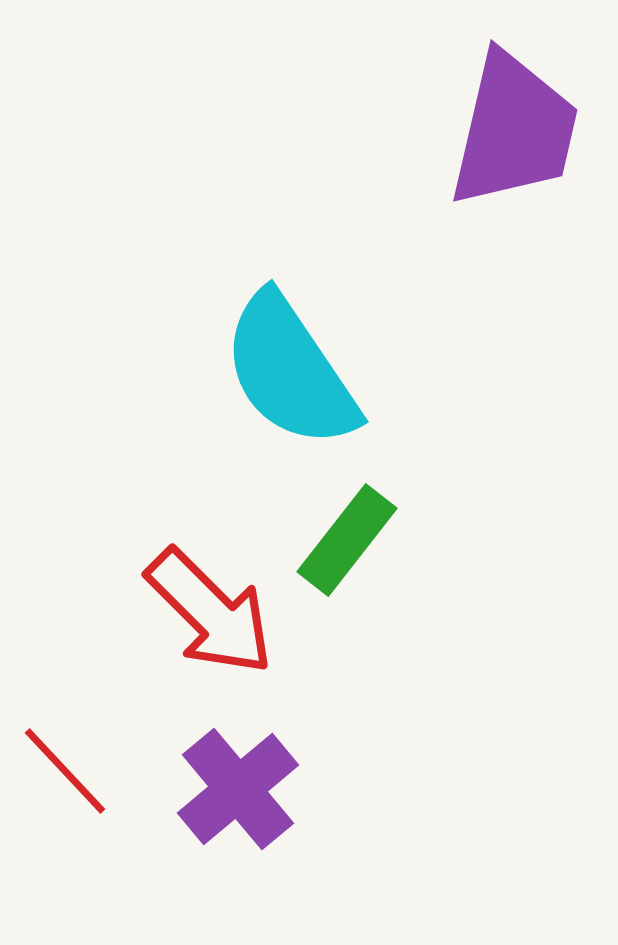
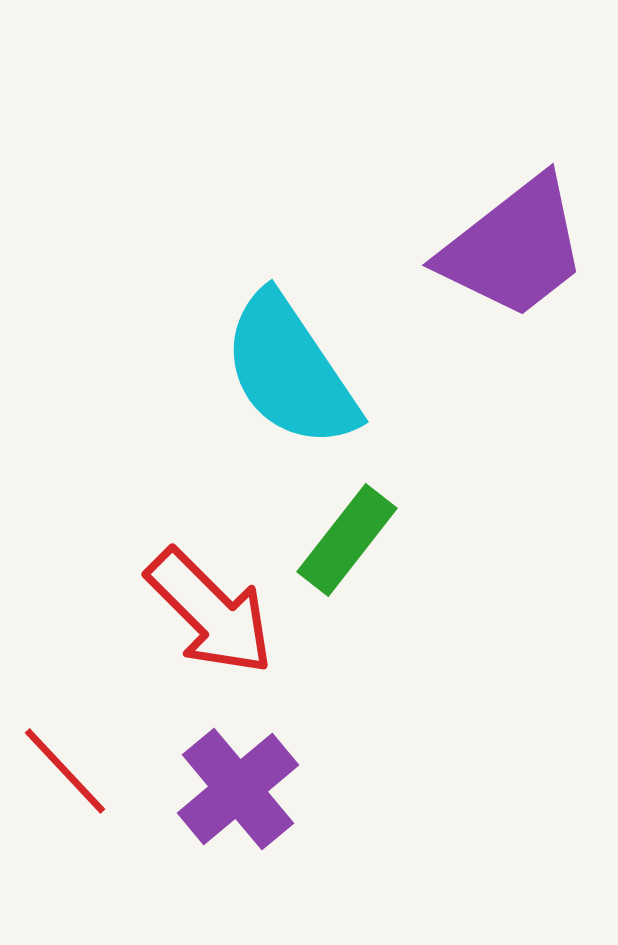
purple trapezoid: moved 118 px down; rotated 39 degrees clockwise
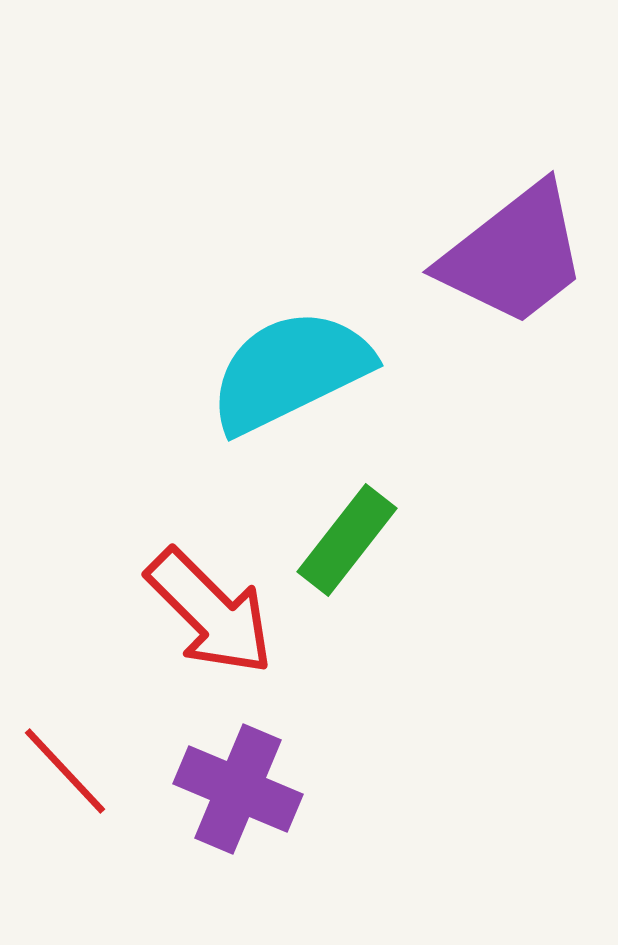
purple trapezoid: moved 7 px down
cyan semicircle: rotated 98 degrees clockwise
purple cross: rotated 27 degrees counterclockwise
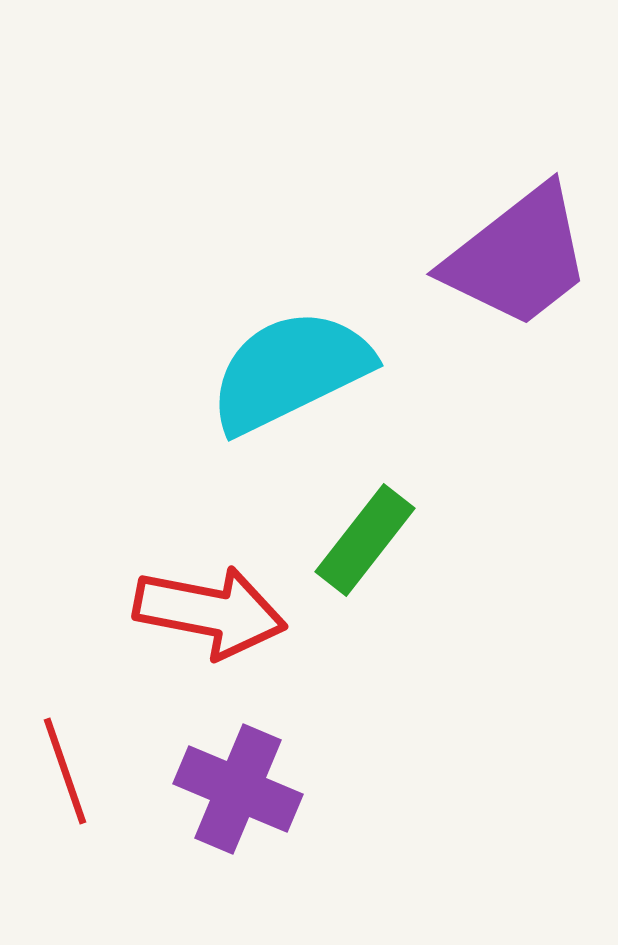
purple trapezoid: moved 4 px right, 2 px down
green rectangle: moved 18 px right
red arrow: rotated 34 degrees counterclockwise
red line: rotated 24 degrees clockwise
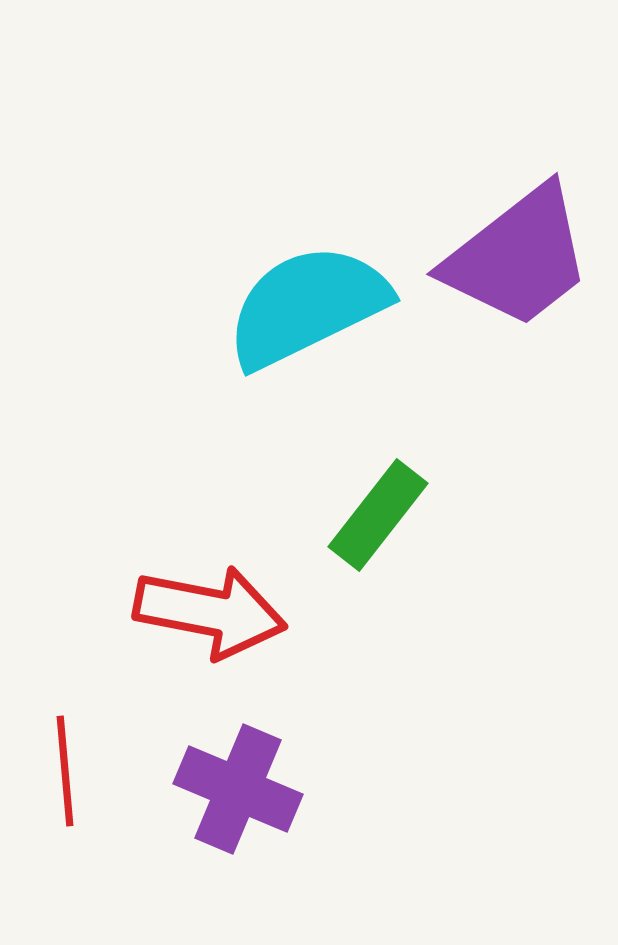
cyan semicircle: moved 17 px right, 65 px up
green rectangle: moved 13 px right, 25 px up
red line: rotated 14 degrees clockwise
